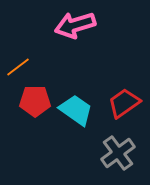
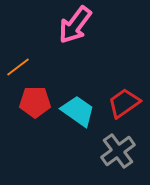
pink arrow: rotated 36 degrees counterclockwise
red pentagon: moved 1 px down
cyan trapezoid: moved 2 px right, 1 px down
gray cross: moved 2 px up
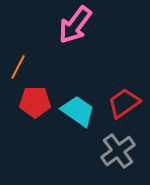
orange line: rotated 25 degrees counterclockwise
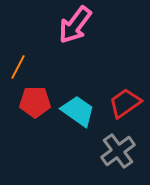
red trapezoid: moved 1 px right
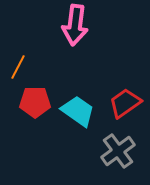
pink arrow: rotated 30 degrees counterclockwise
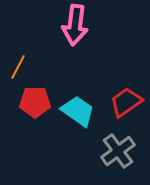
red trapezoid: moved 1 px right, 1 px up
